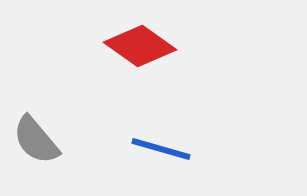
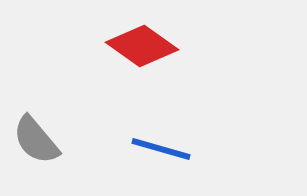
red diamond: moved 2 px right
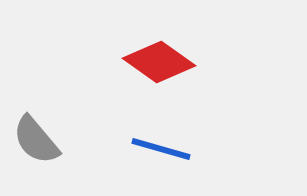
red diamond: moved 17 px right, 16 px down
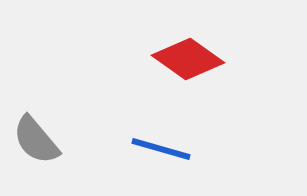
red diamond: moved 29 px right, 3 px up
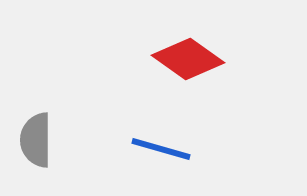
gray semicircle: rotated 40 degrees clockwise
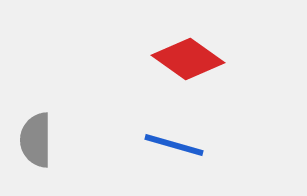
blue line: moved 13 px right, 4 px up
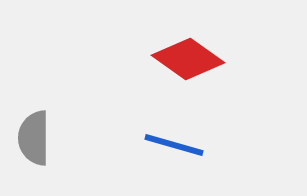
gray semicircle: moved 2 px left, 2 px up
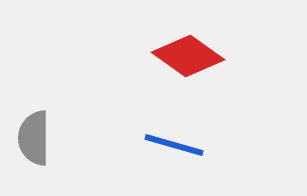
red diamond: moved 3 px up
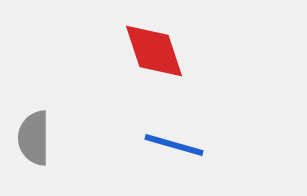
red diamond: moved 34 px left, 5 px up; rotated 36 degrees clockwise
